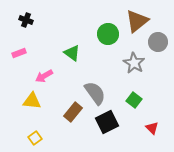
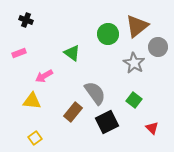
brown triangle: moved 5 px down
gray circle: moved 5 px down
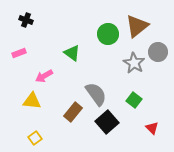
gray circle: moved 5 px down
gray semicircle: moved 1 px right, 1 px down
black square: rotated 15 degrees counterclockwise
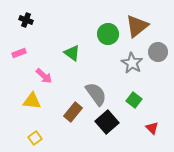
gray star: moved 2 px left
pink arrow: rotated 108 degrees counterclockwise
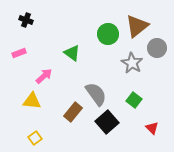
gray circle: moved 1 px left, 4 px up
pink arrow: rotated 84 degrees counterclockwise
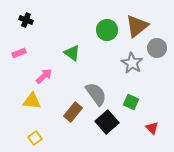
green circle: moved 1 px left, 4 px up
green square: moved 3 px left, 2 px down; rotated 14 degrees counterclockwise
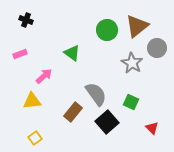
pink rectangle: moved 1 px right, 1 px down
yellow triangle: rotated 12 degrees counterclockwise
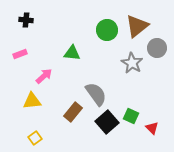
black cross: rotated 16 degrees counterclockwise
green triangle: rotated 30 degrees counterclockwise
green square: moved 14 px down
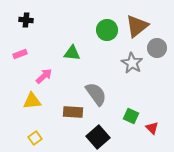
brown rectangle: rotated 54 degrees clockwise
black square: moved 9 px left, 15 px down
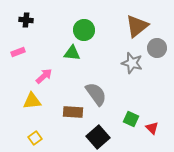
green circle: moved 23 px left
pink rectangle: moved 2 px left, 2 px up
gray star: rotated 15 degrees counterclockwise
green square: moved 3 px down
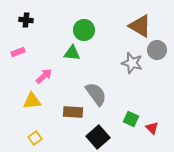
brown triangle: moved 3 px right; rotated 50 degrees counterclockwise
gray circle: moved 2 px down
